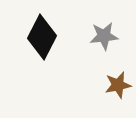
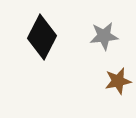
brown star: moved 4 px up
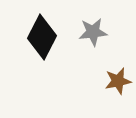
gray star: moved 11 px left, 4 px up
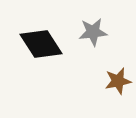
black diamond: moved 1 px left, 7 px down; rotated 60 degrees counterclockwise
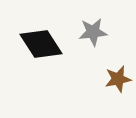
brown star: moved 2 px up
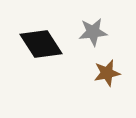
brown star: moved 11 px left, 6 px up
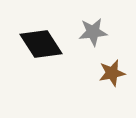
brown star: moved 5 px right
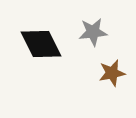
black diamond: rotated 6 degrees clockwise
